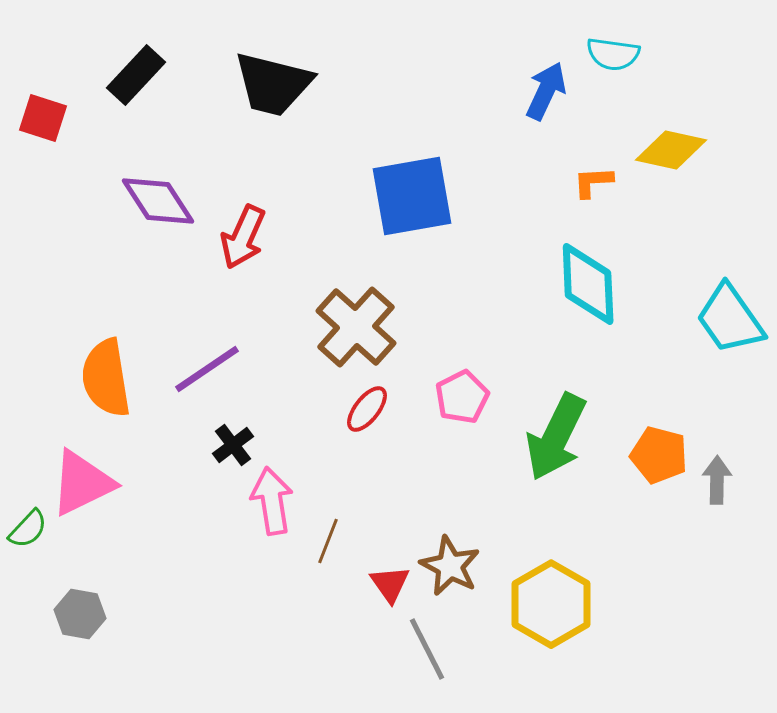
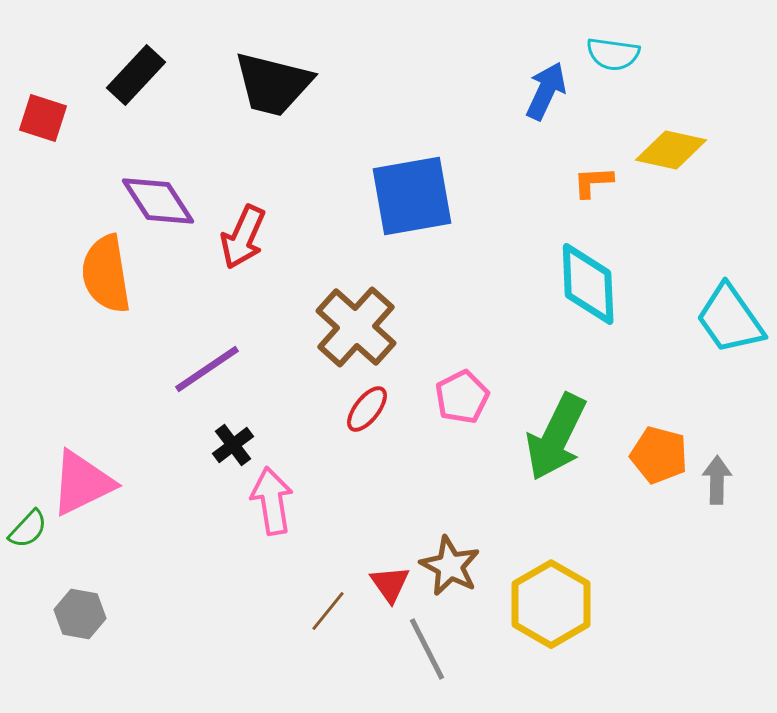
orange semicircle: moved 104 px up
brown line: moved 70 px down; rotated 18 degrees clockwise
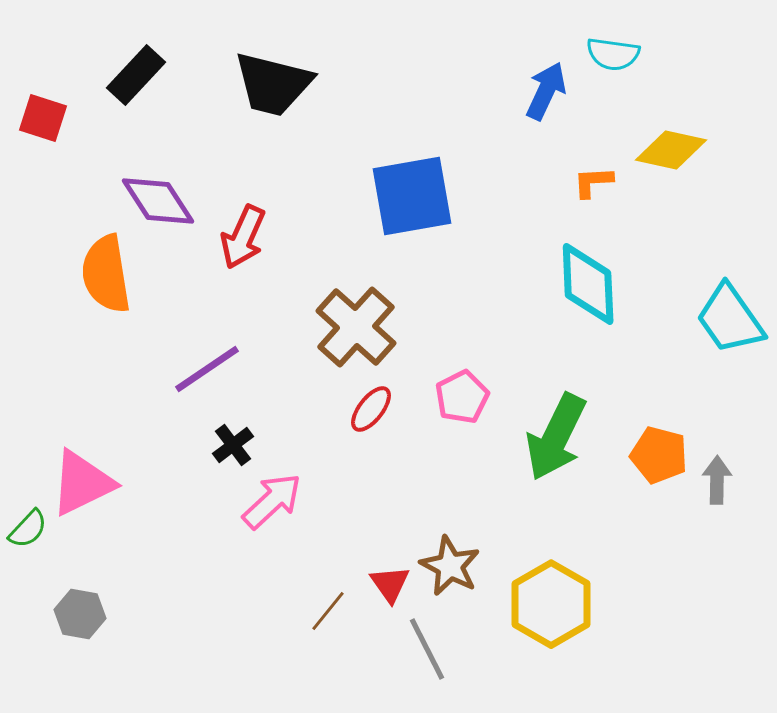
red ellipse: moved 4 px right
pink arrow: rotated 56 degrees clockwise
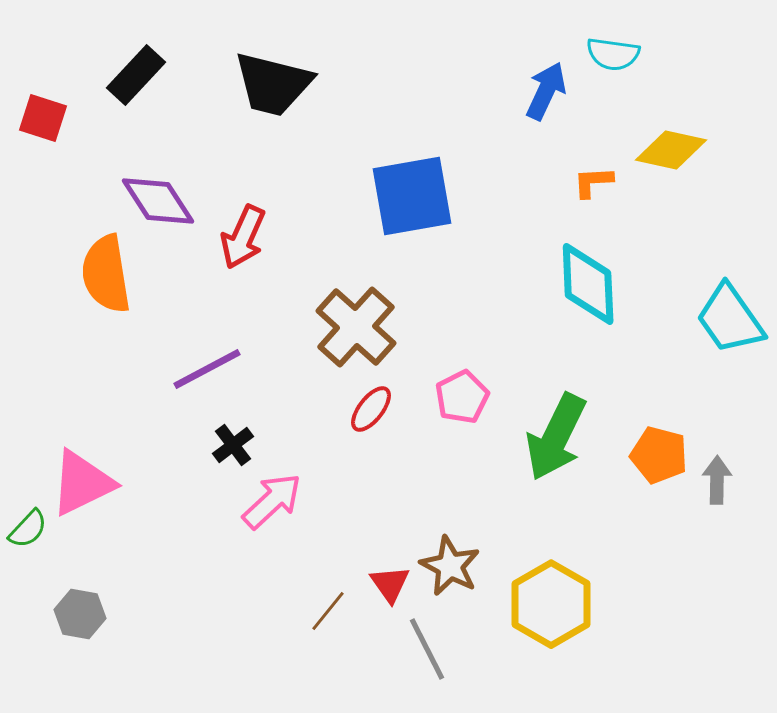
purple line: rotated 6 degrees clockwise
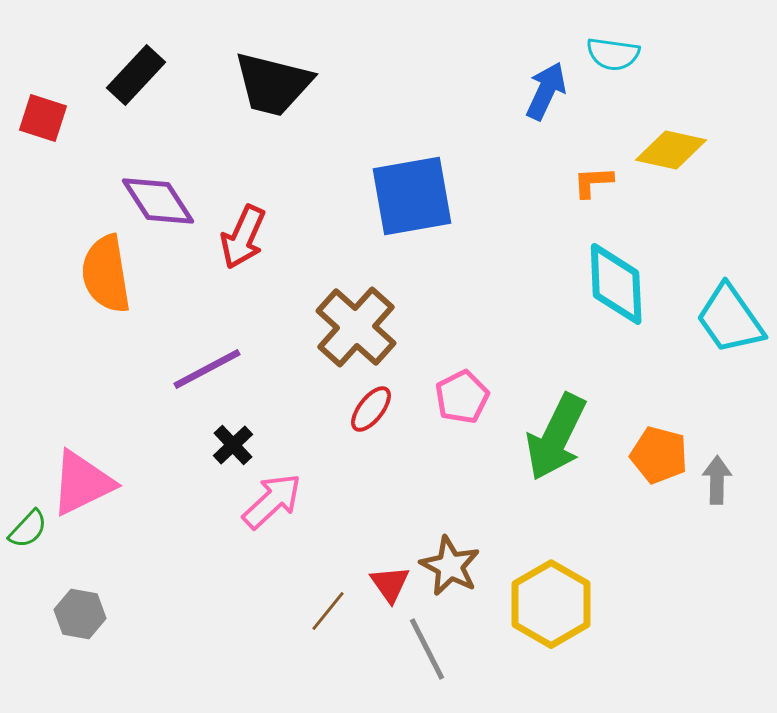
cyan diamond: moved 28 px right
black cross: rotated 6 degrees counterclockwise
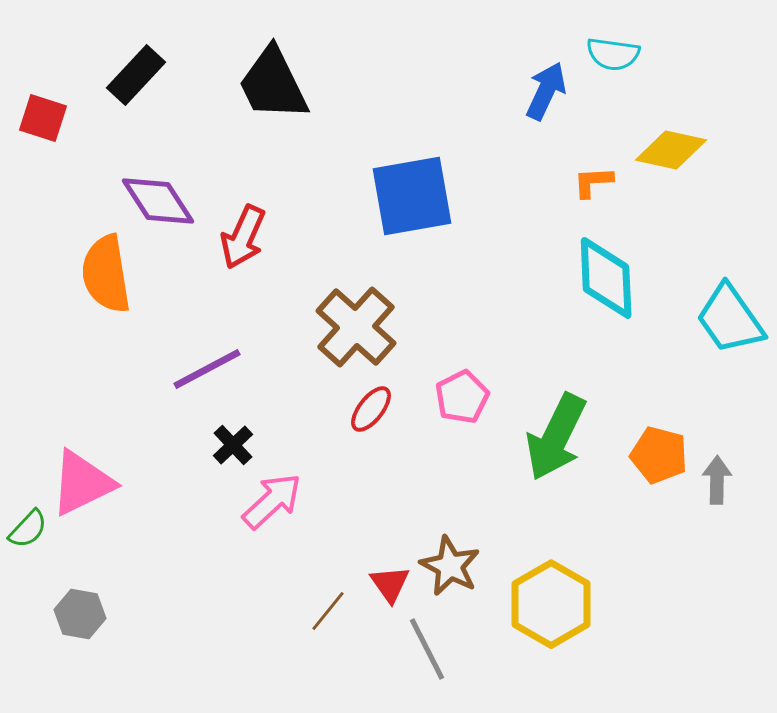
black trapezoid: rotated 50 degrees clockwise
cyan diamond: moved 10 px left, 6 px up
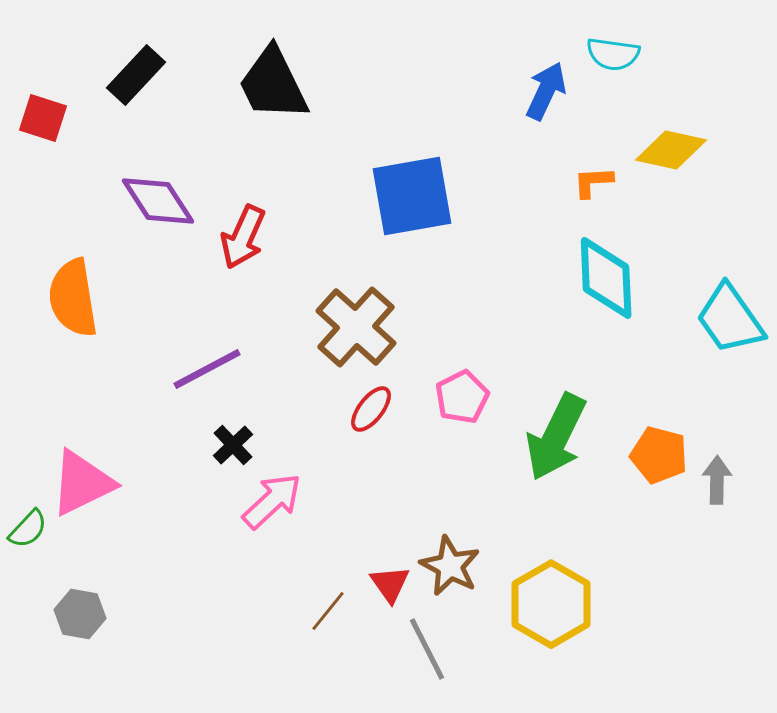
orange semicircle: moved 33 px left, 24 px down
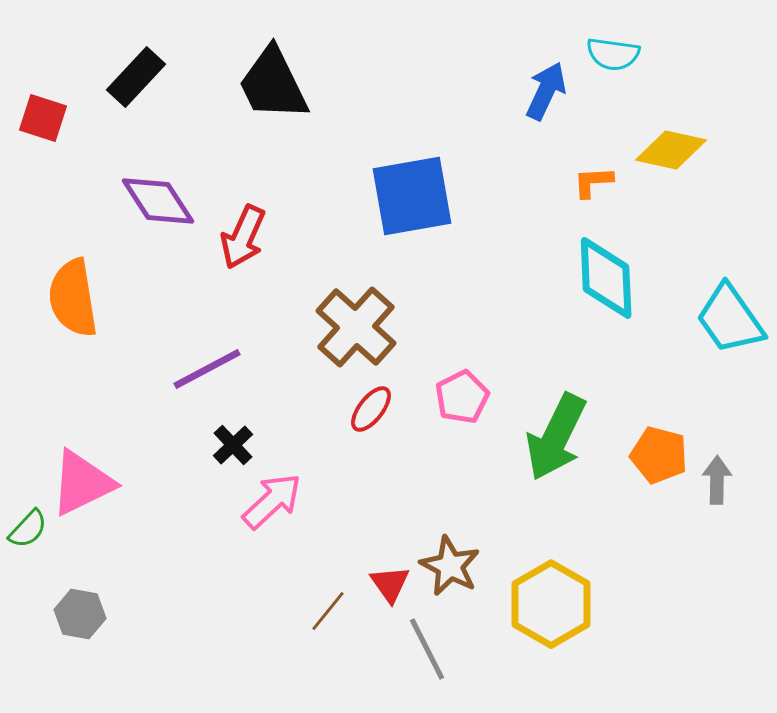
black rectangle: moved 2 px down
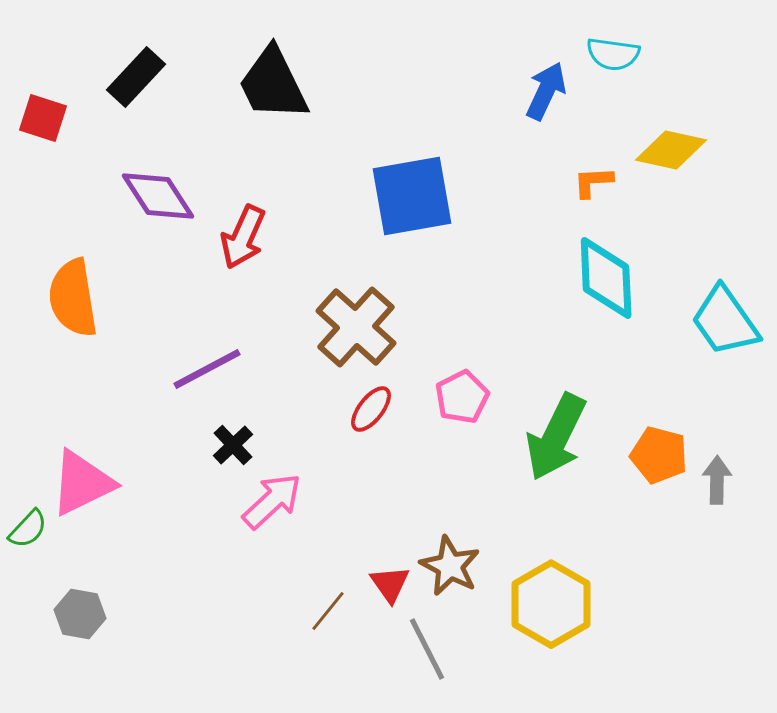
purple diamond: moved 5 px up
cyan trapezoid: moved 5 px left, 2 px down
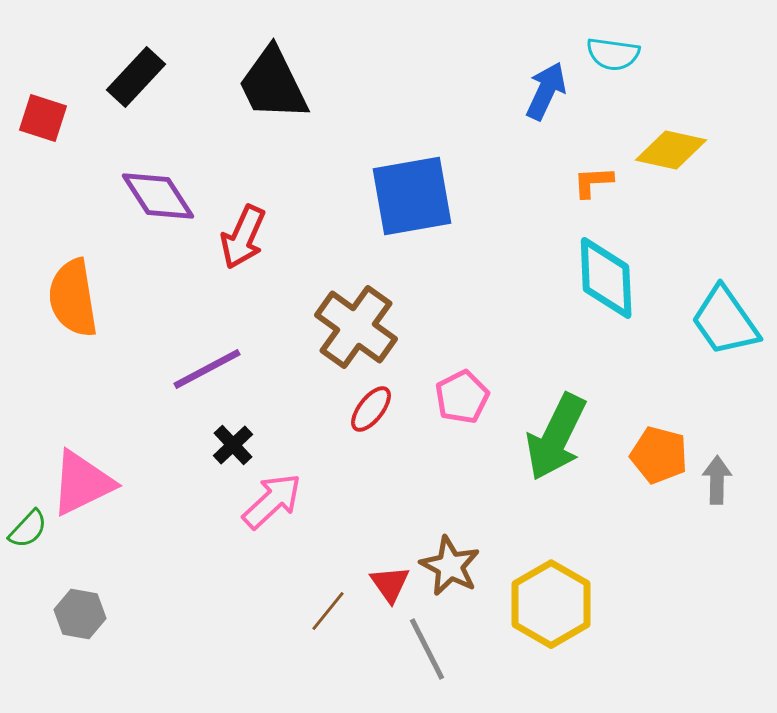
brown cross: rotated 6 degrees counterclockwise
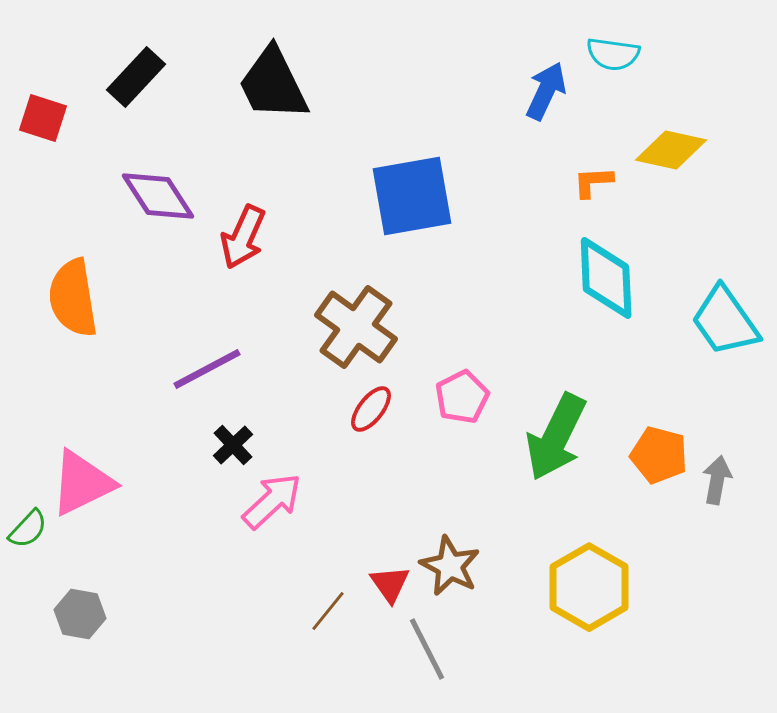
gray arrow: rotated 9 degrees clockwise
yellow hexagon: moved 38 px right, 17 px up
